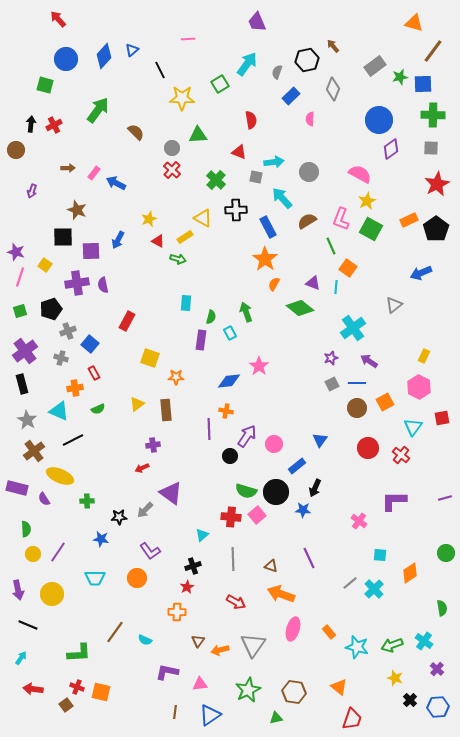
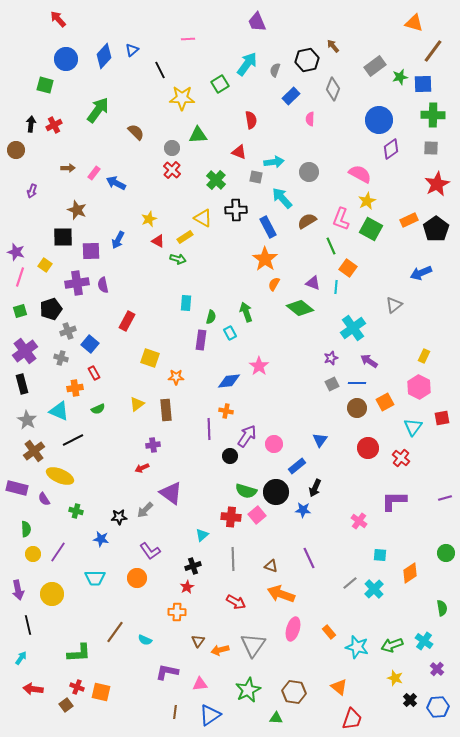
gray semicircle at (277, 72): moved 2 px left, 2 px up
red cross at (401, 455): moved 3 px down
green cross at (87, 501): moved 11 px left, 10 px down; rotated 16 degrees clockwise
black line at (28, 625): rotated 54 degrees clockwise
green triangle at (276, 718): rotated 16 degrees clockwise
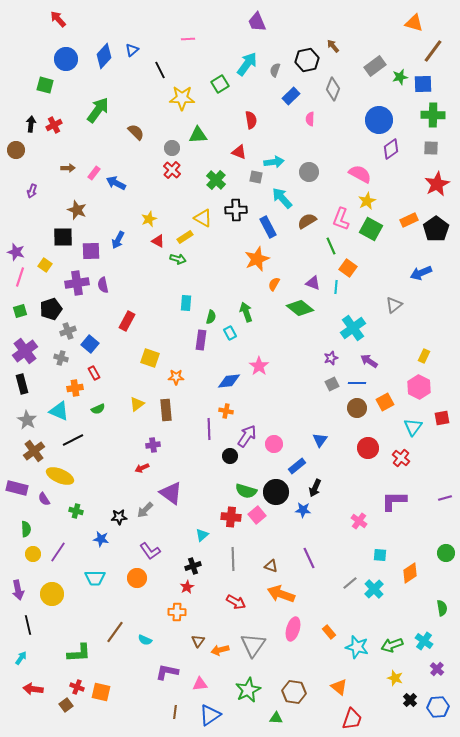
orange star at (265, 259): moved 8 px left; rotated 15 degrees clockwise
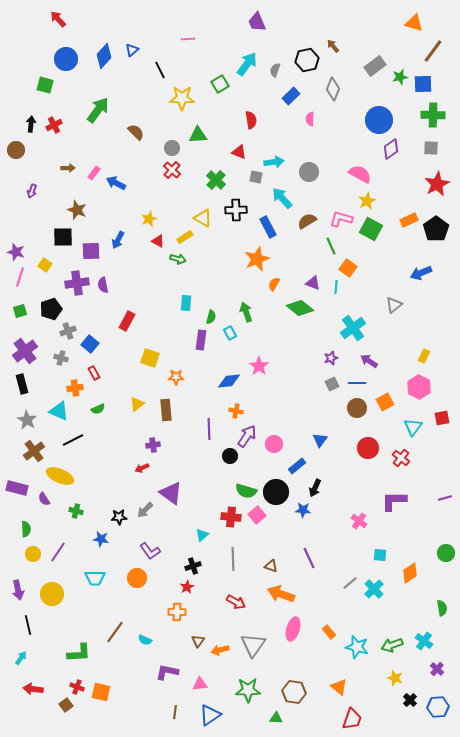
pink L-shape at (341, 219): rotated 85 degrees clockwise
orange cross at (226, 411): moved 10 px right
green star at (248, 690): rotated 25 degrees clockwise
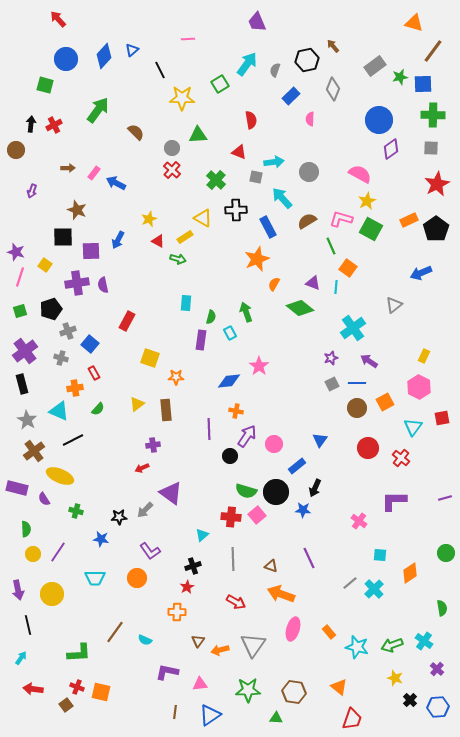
green semicircle at (98, 409): rotated 24 degrees counterclockwise
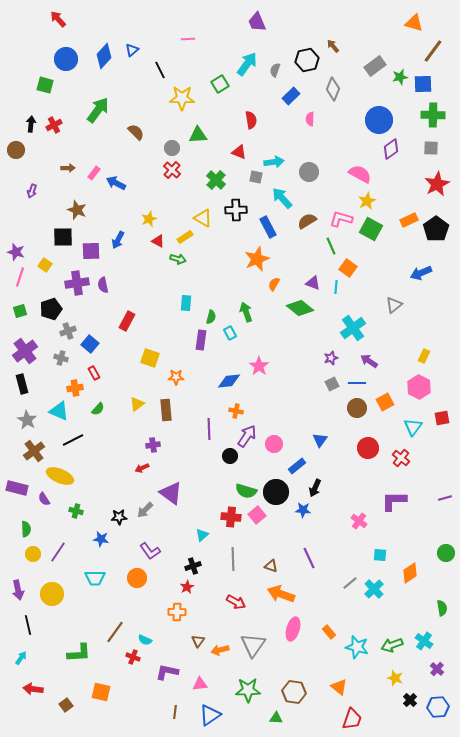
red cross at (77, 687): moved 56 px right, 30 px up
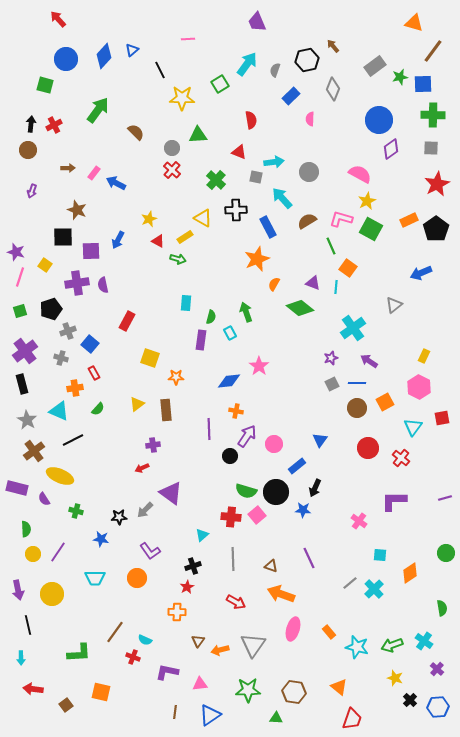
brown circle at (16, 150): moved 12 px right
cyan arrow at (21, 658): rotated 144 degrees clockwise
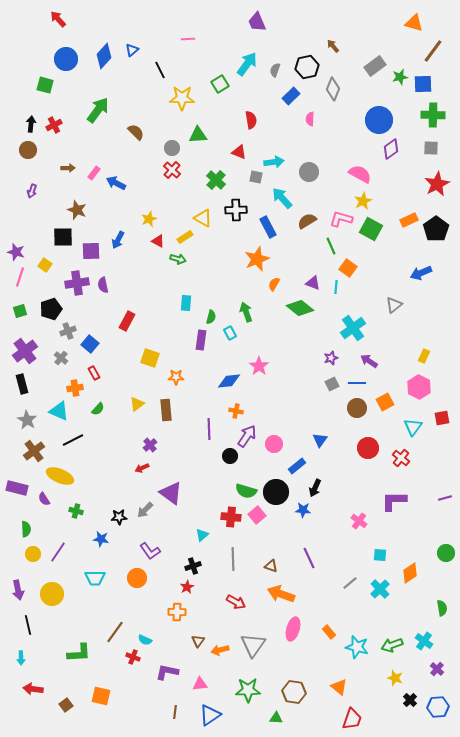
black hexagon at (307, 60): moved 7 px down
yellow star at (367, 201): moved 4 px left
gray cross at (61, 358): rotated 24 degrees clockwise
purple cross at (153, 445): moved 3 px left; rotated 32 degrees counterclockwise
cyan cross at (374, 589): moved 6 px right
orange square at (101, 692): moved 4 px down
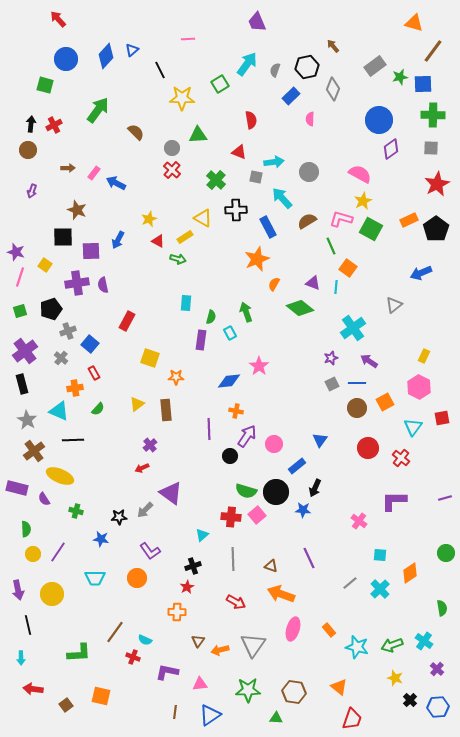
blue diamond at (104, 56): moved 2 px right
black line at (73, 440): rotated 25 degrees clockwise
orange rectangle at (329, 632): moved 2 px up
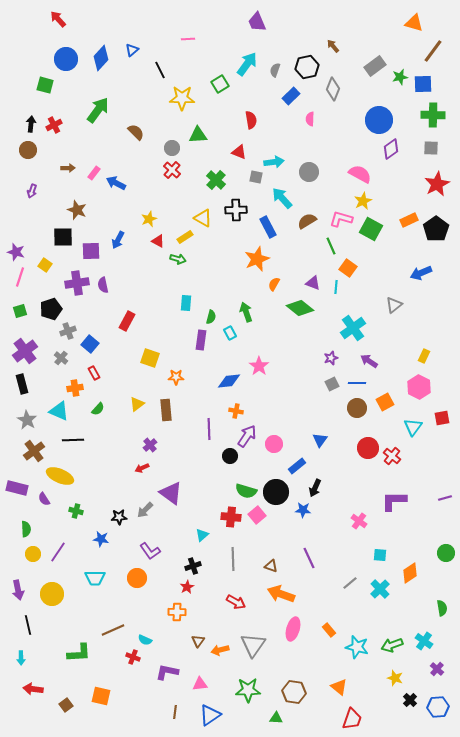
blue diamond at (106, 56): moved 5 px left, 2 px down
red cross at (401, 458): moved 9 px left, 2 px up
brown line at (115, 632): moved 2 px left, 2 px up; rotated 30 degrees clockwise
